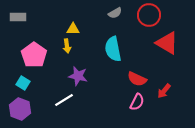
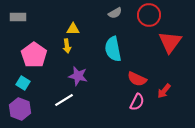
red triangle: moved 3 px right, 1 px up; rotated 35 degrees clockwise
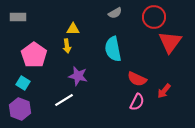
red circle: moved 5 px right, 2 px down
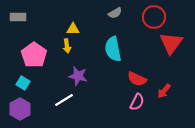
red triangle: moved 1 px right, 1 px down
purple hexagon: rotated 10 degrees clockwise
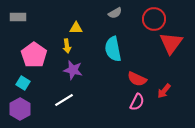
red circle: moved 2 px down
yellow triangle: moved 3 px right, 1 px up
purple star: moved 5 px left, 6 px up
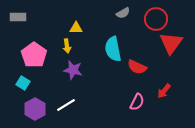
gray semicircle: moved 8 px right
red circle: moved 2 px right
red semicircle: moved 12 px up
white line: moved 2 px right, 5 px down
purple hexagon: moved 15 px right
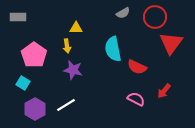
red circle: moved 1 px left, 2 px up
pink semicircle: moved 1 px left, 3 px up; rotated 90 degrees counterclockwise
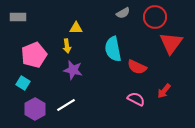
pink pentagon: rotated 15 degrees clockwise
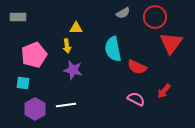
cyan square: rotated 24 degrees counterclockwise
white line: rotated 24 degrees clockwise
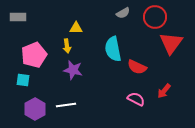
cyan square: moved 3 px up
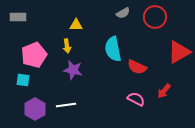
yellow triangle: moved 3 px up
red triangle: moved 8 px right, 9 px down; rotated 25 degrees clockwise
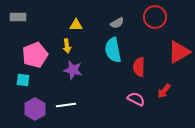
gray semicircle: moved 6 px left, 10 px down
cyan semicircle: moved 1 px down
pink pentagon: moved 1 px right
red semicircle: moved 2 px right; rotated 66 degrees clockwise
